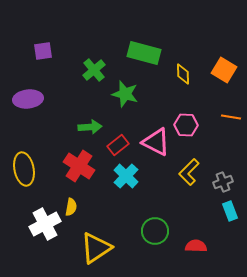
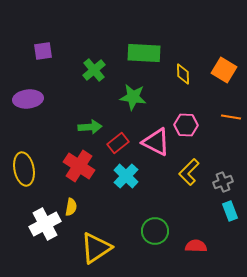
green rectangle: rotated 12 degrees counterclockwise
green star: moved 8 px right, 3 px down; rotated 8 degrees counterclockwise
red rectangle: moved 2 px up
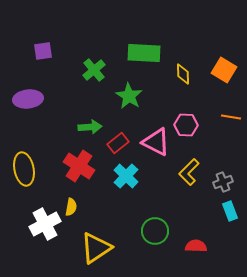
green star: moved 4 px left, 1 px up; rotated 24 degrees clockwise
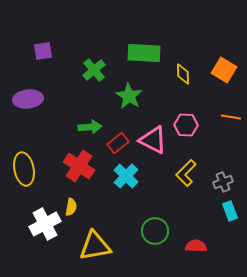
pink triangle: moved 3 px left, 2 px up
yellow L-shape: moved 3 px left, 1 px down
yellow triangle: moved 1 px left, 2 px up; rotated 24 degrees clockwise
